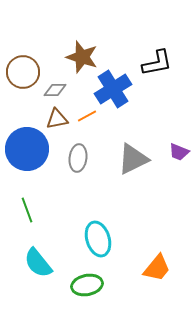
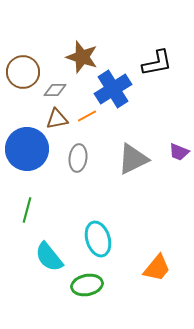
green line: rotated 35 degrees clockwise
cyan semicircle: moved 11 px right, 6 px up
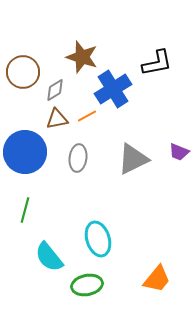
gray diamond: rotated 30 degrees counterclockwise
blue circle: moved 2 px left, 3 px down
green line: moved 2 px left
orange trapezoid: moved 11 px down
